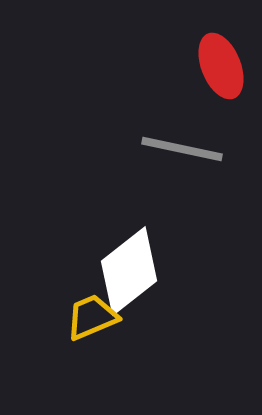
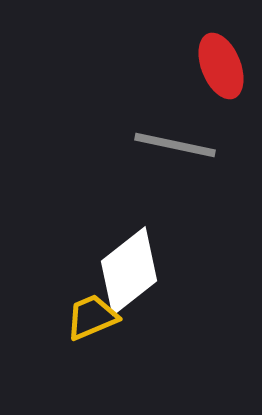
gray line: moved 7 px left, 4 px up
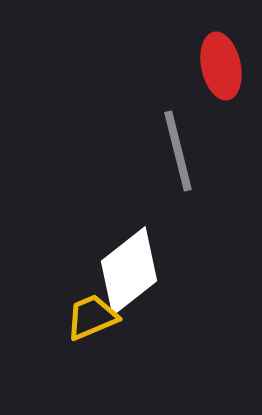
red ellipse: rotated 10 degrees clockwise
gray line: moved 3 px right, 6 px down; rotated 64 degrees clockwise
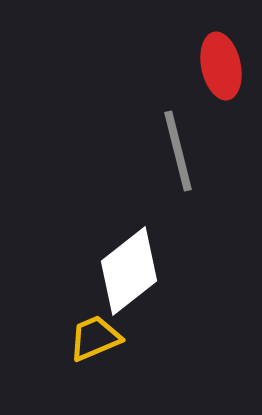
yellow trapezoid: moved 3 px right, 21 px down
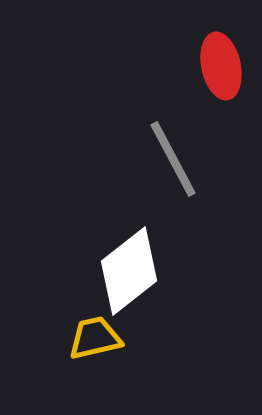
gray line: moved 5 px left, 8 px down; rotated 14 degrees counterclockwise
yellow trapezoid: rotated 10 degrees clockwise
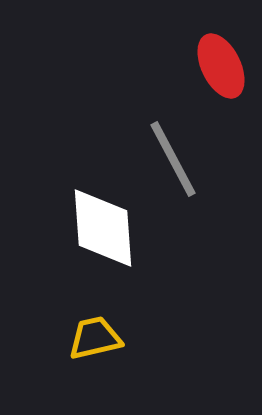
red ellipse: rotated 14 degrees counterclockwise
white diamond: moved 26 px left, 43 px up; rotated 56 degrees counterclockwise
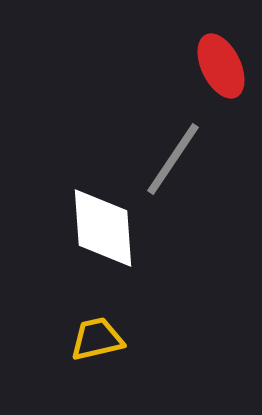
gray line: rotated 62 degrees clockwise
yellow trapezoid: moved 2 px right, 1 px down
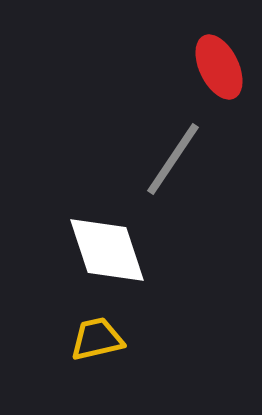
red ellipse: moved 2 px left, 1 px down
white diamond: moved 4 px right, 22 px down; rotated 14 degrees counterclockwise
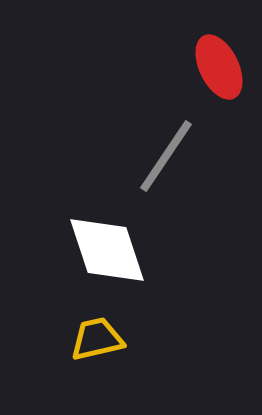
gray line: moved 7 px left, 3 px up
